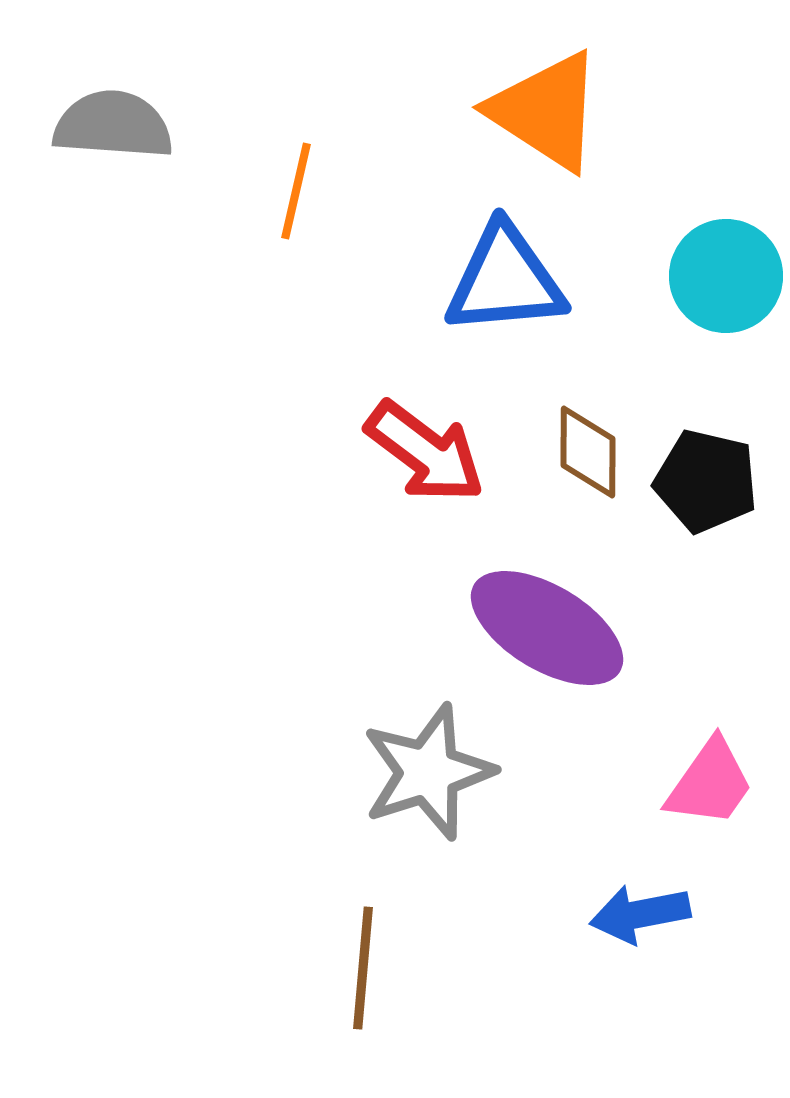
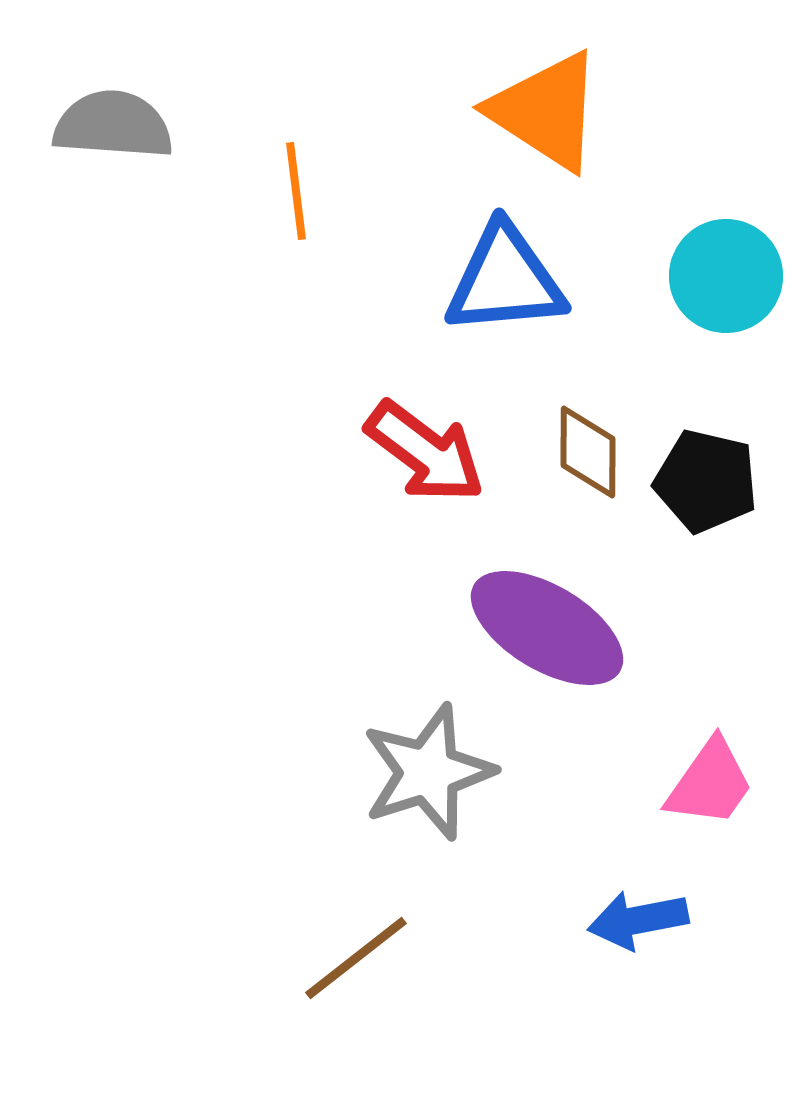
orange line: rotated 20 degrees counterclockwise
blue arrow: moved 2 px left, 6 px down
brown line: moved 7 px left, 10 px up; rotated 47 degrees clockwise
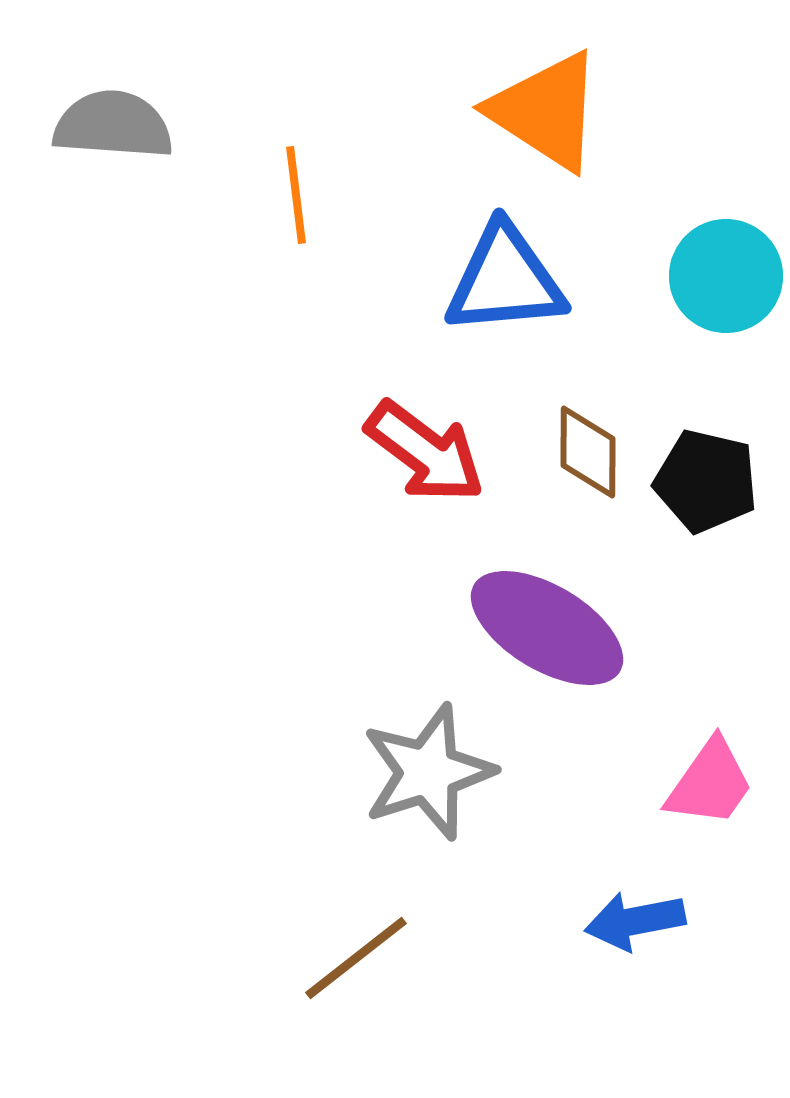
orange line: moved 4 px down
blue arrow: moved 3 px left, 1 px down
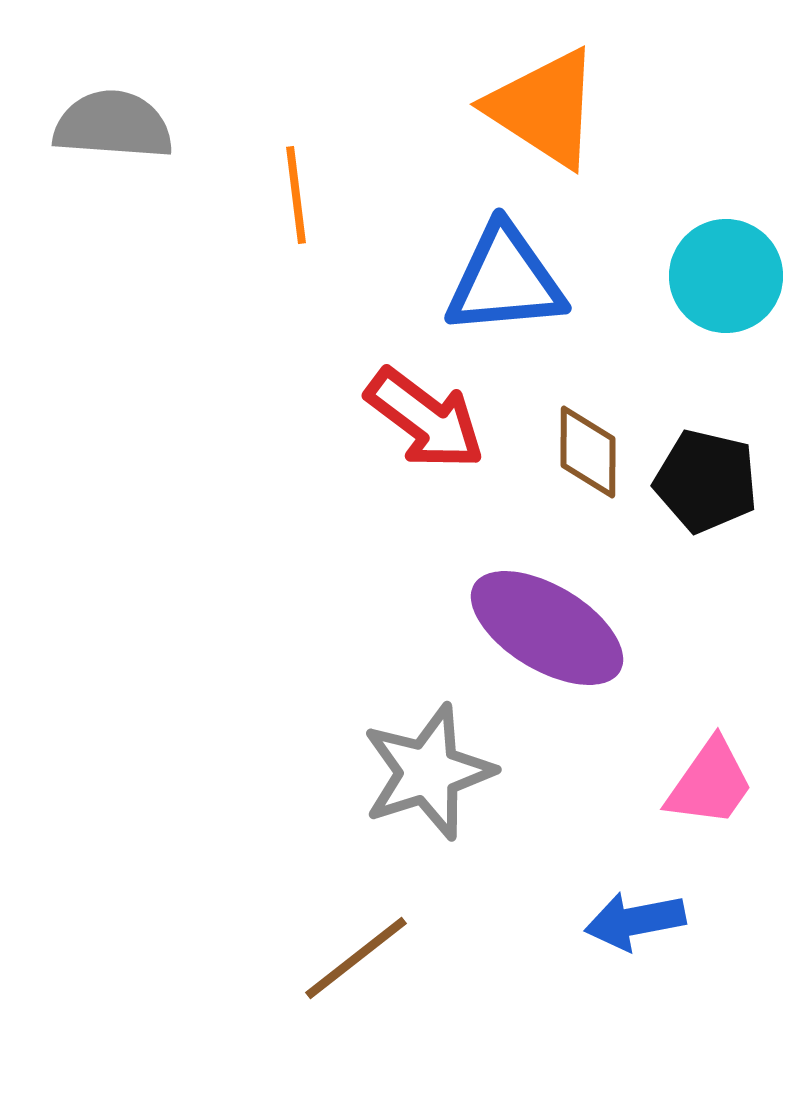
orange triangle: moved 2 px left, 3 px up
red arrow: moved 33 px up
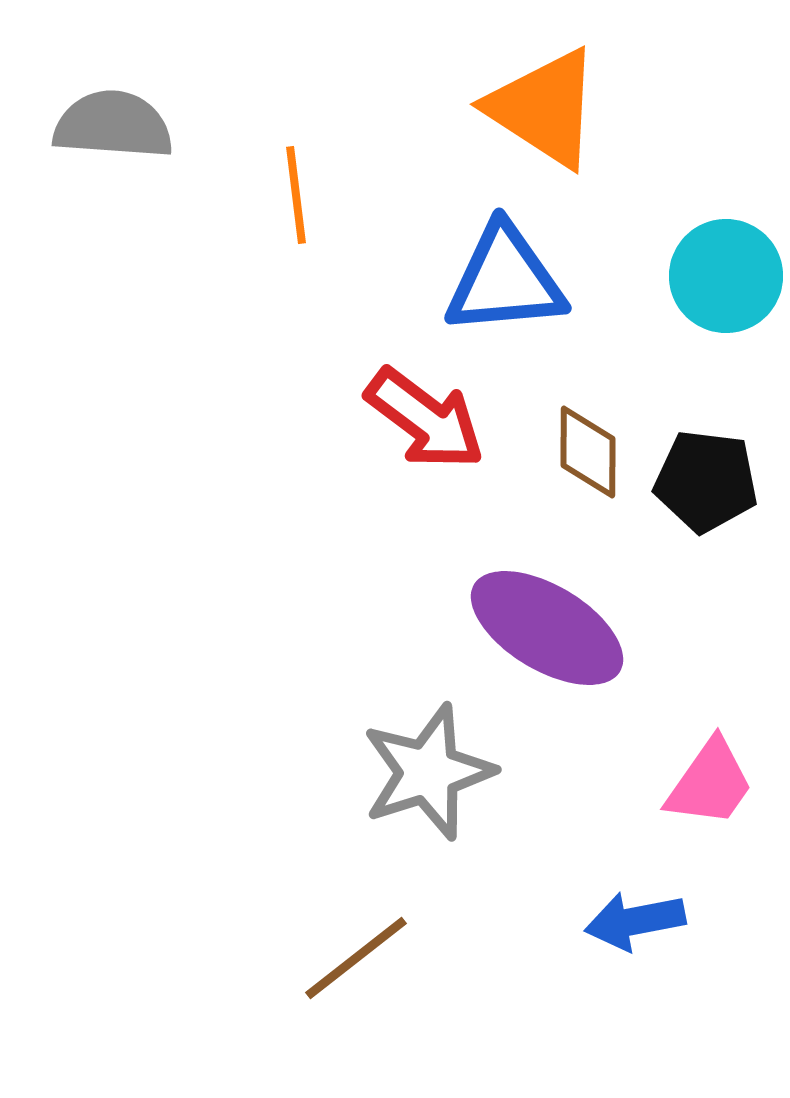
black pentagon: rotated 6 degrees counterclockwise
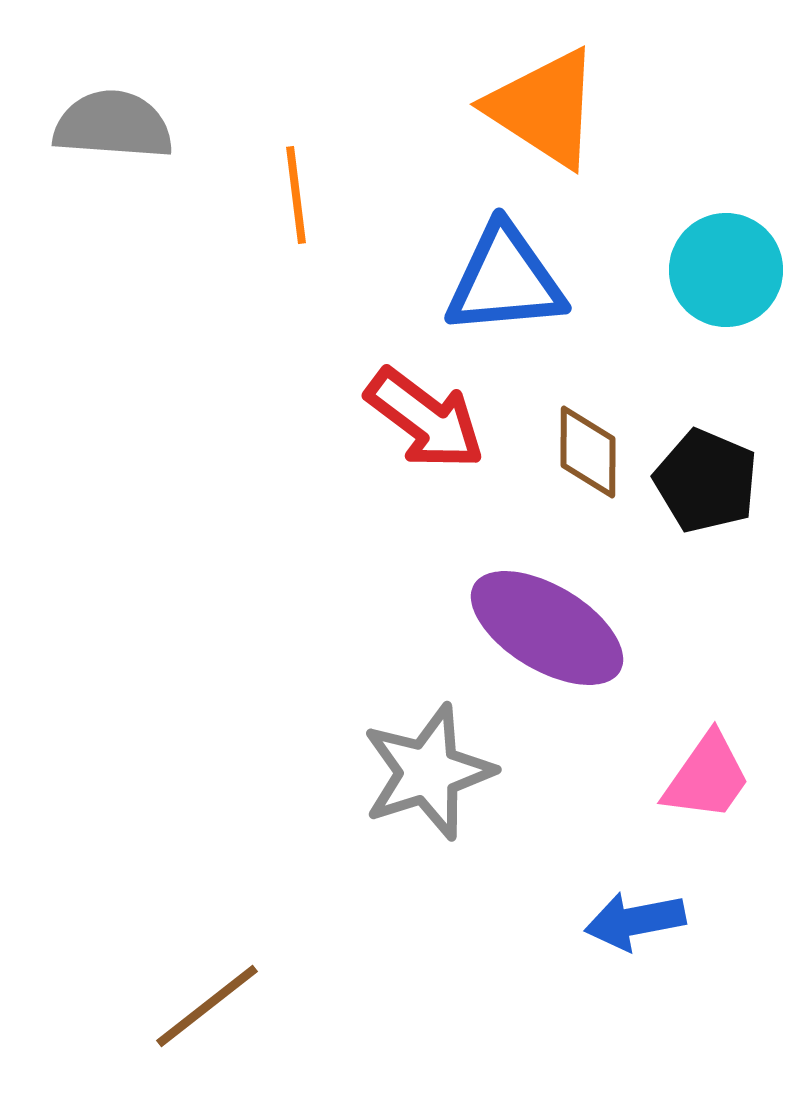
cyan circle: moved 6 px up
black pentagon: rotated 16 degrees clockwise
pink trapezoid: moved 3 px left, 6 px up
brown line: moved 149 px left, 48 px down
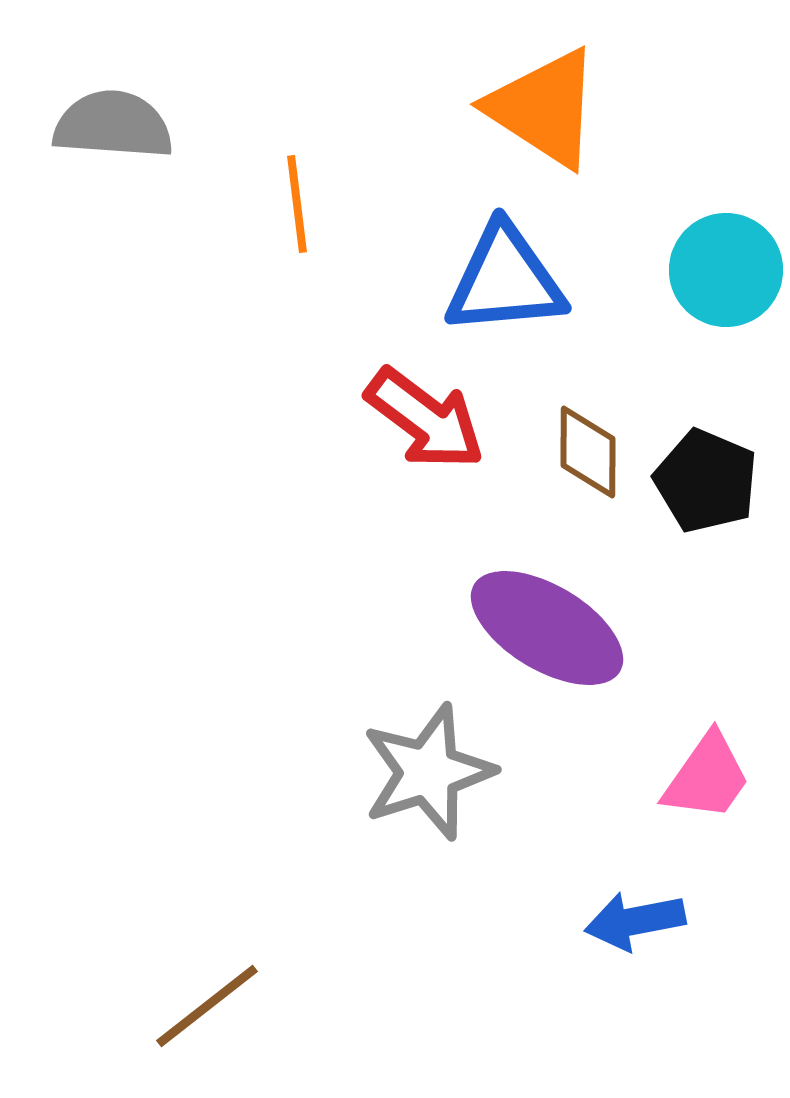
orange line: moved 1 px right, 9 px down
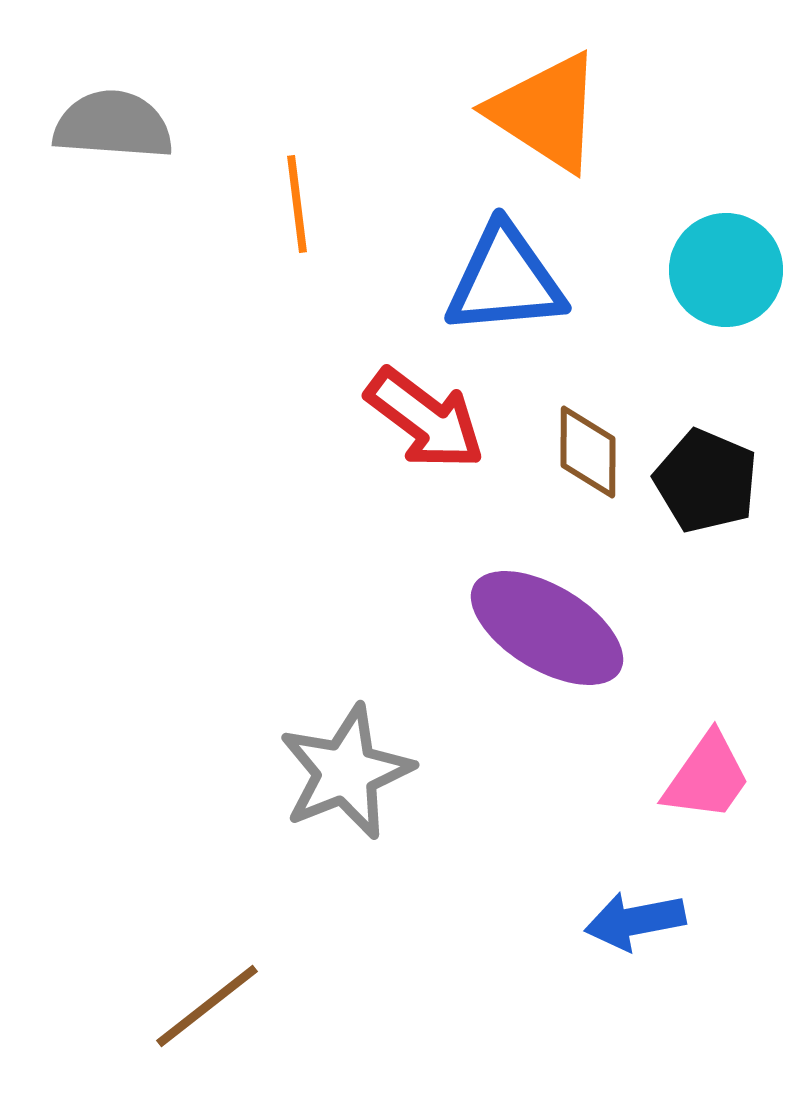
orange triangle: moved 2 px right, 4 px down
gray star: moved 82 px left; rotated 4 degrees counterclockwise
